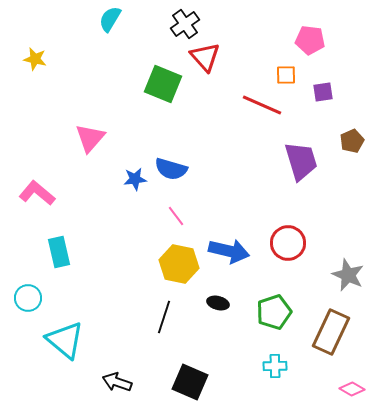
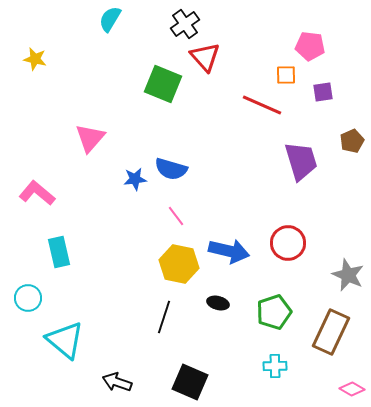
pink pentagon: moved 6 px down
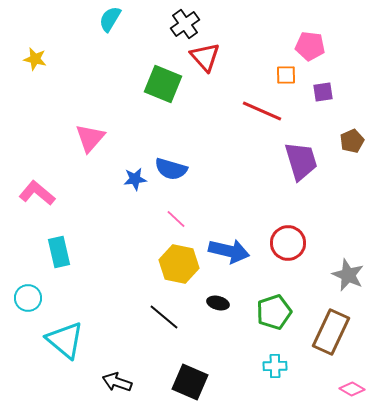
red line: moved 6 px down
pink line: moved 3 px down; rotated 10 degrees counterclockwise
black line: rotated 68 degrees counterclockwise
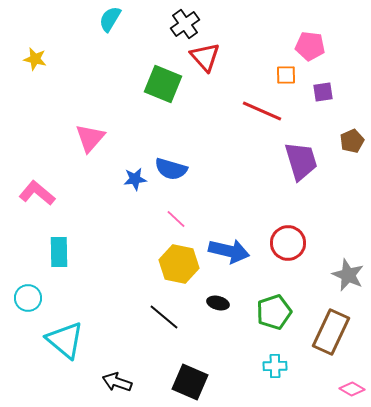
cyan rectangle: rotated 12 degrees clockwise
